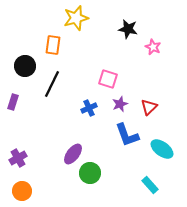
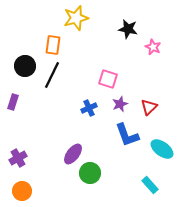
black line: moved 9 px up
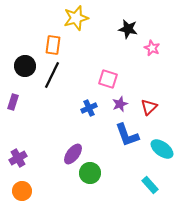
pink star: moved 1 px left, 1 px down
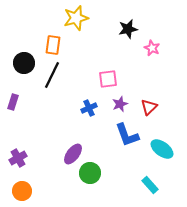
black star: rotated 24 degrees counterclockwise
black circle: moved 1 px left, 3 px up
pink square: rotated 24 degrees counterclockwise
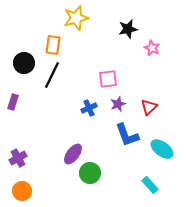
purple star: moved 2 px left
